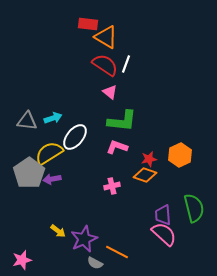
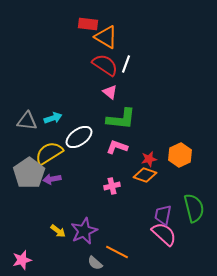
green L-shape: moved 1 px left, 2 px up
white ellipse: moved 4 px right; rotated 16 degrees clockwise
purple trapezoid: rotated 15 degrees clockwise
purple star: moved 8 px up
gray semicircle: rotated 14 degrees clockwise
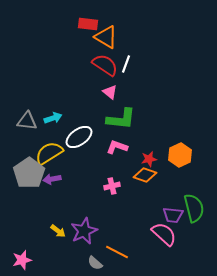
purple trapezoid: moved 10 px right; rotated 95 degrees counterclockwise
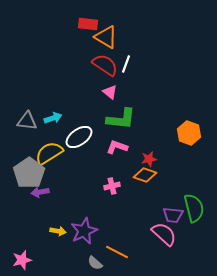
orange hexagon: moved 9 px right, 22 px up; rotated 15 degrees counterclockwise
purple arrow: moved 12 px left, 13 px down
yellow arrow: rotated 28 degrees counterclockwise
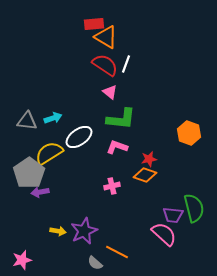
red rectangle: moved 6 px right; rotated 12 degrees counterclockwise
